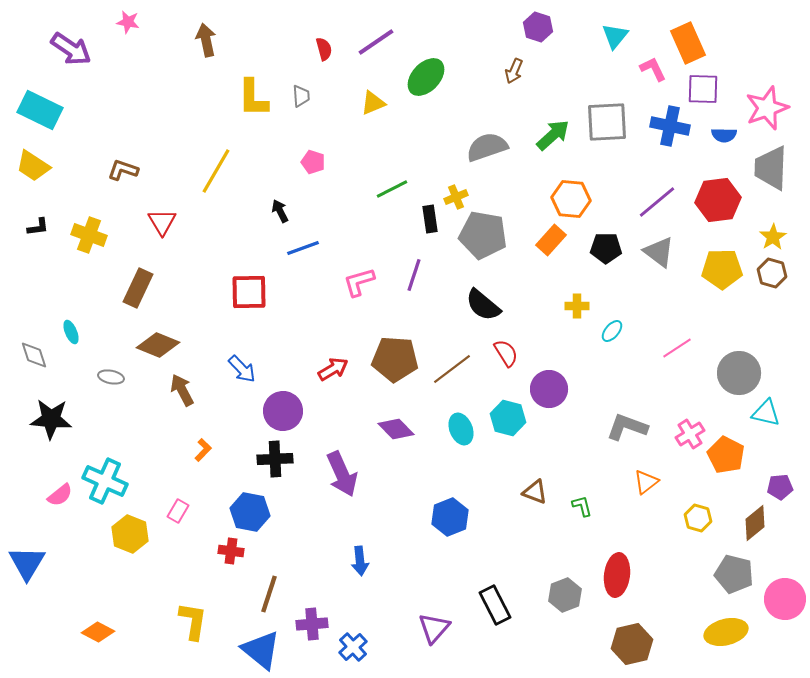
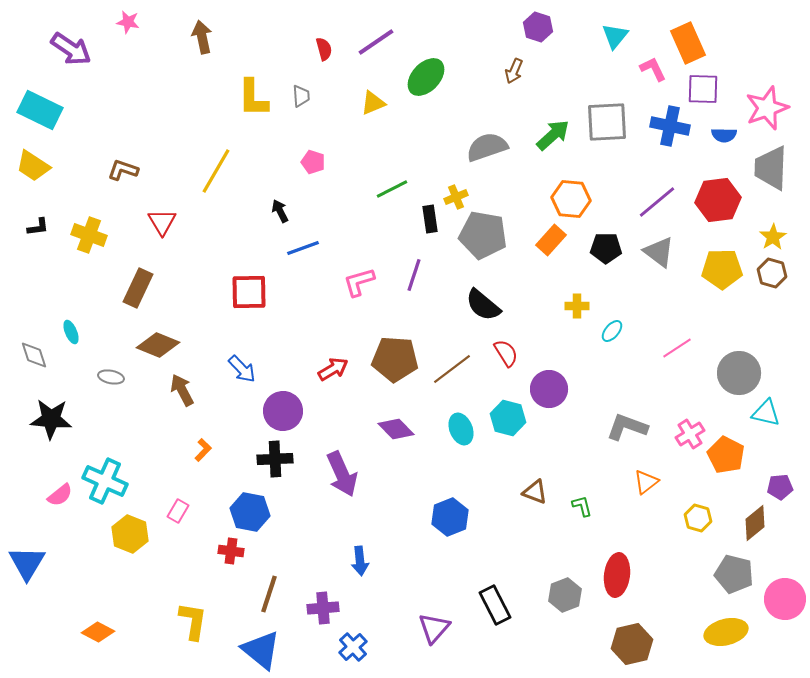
brown arrow at (206, 40): moved 4 px left, 3 px up
purple cross at (312, 624): moved 11 px right, 16 px up
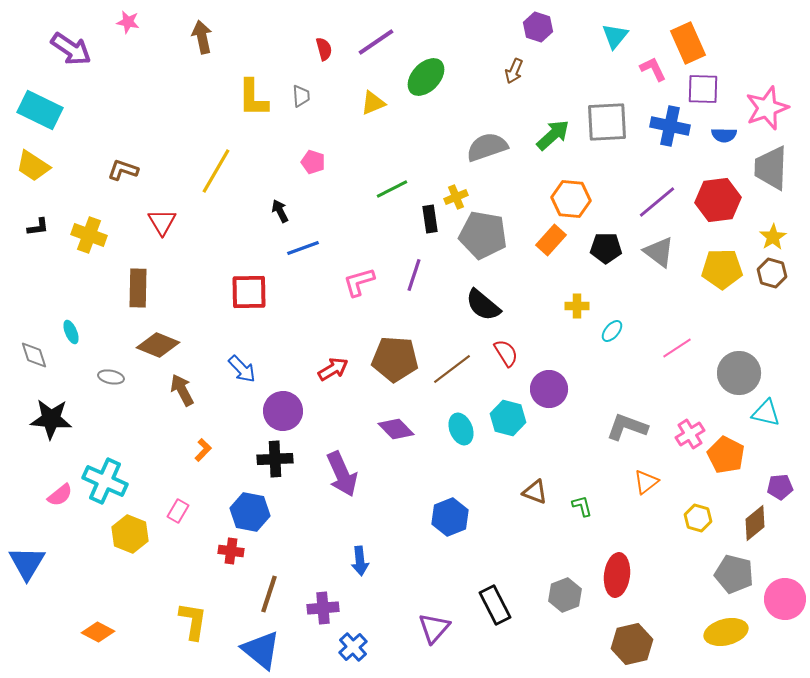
brown rectangle at (138, 288): rotated 24 degrees counterclockwise
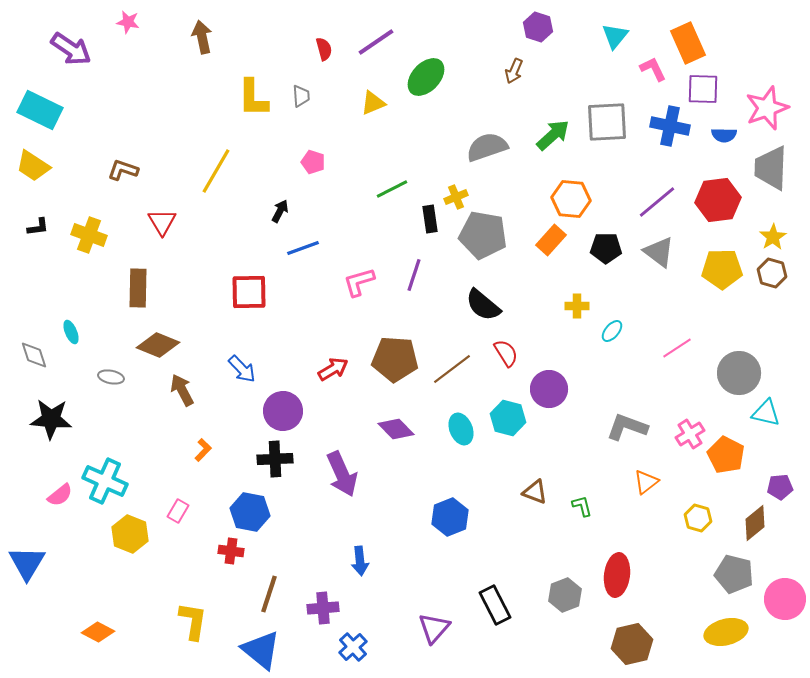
black arrow at (280, 211): rotated 55 degrees clockwise
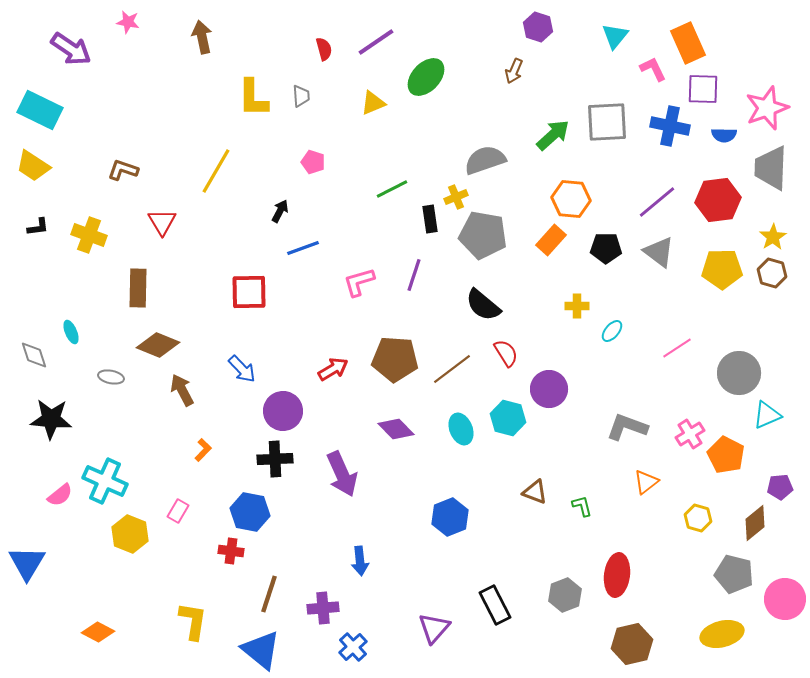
gray semicircle at (487, 147): moved 2 px left, 13 px down
cyan triangle at (766, 413): moved 1 px right, 2 px down; rotated 36 degrees counterclockwise
yellow ellipse at (726, 632): moved 4 px left, 2 px down
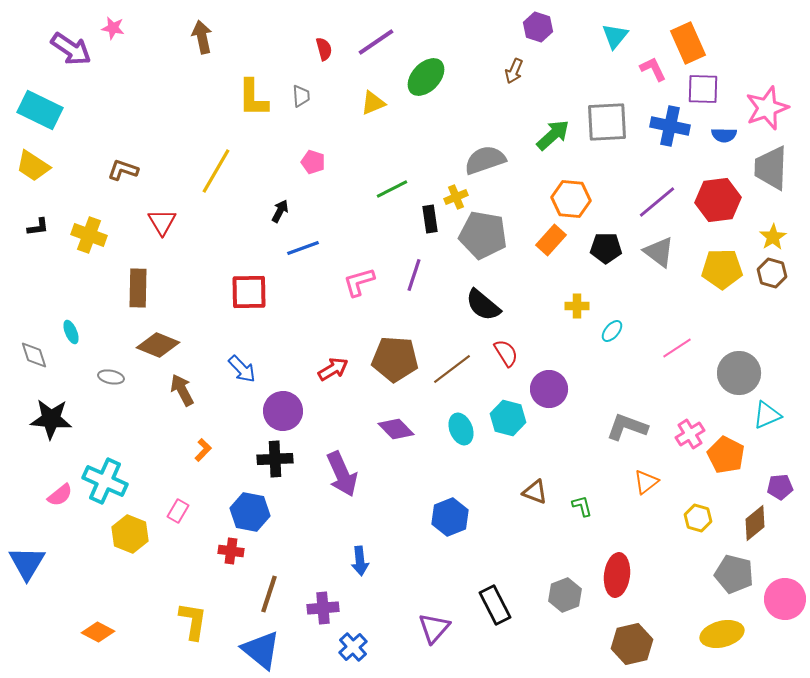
pink star at (128, 22): moved 15 px left, 6 px down
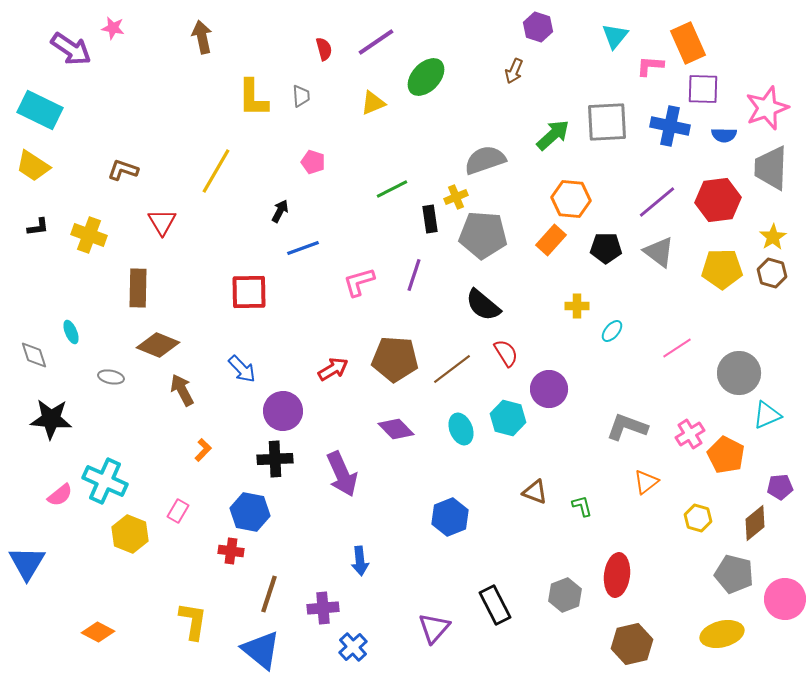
pink L-shape at (653, 69): moved 3 px left, 3 px up; rotated 60 degrees counterclockwise
gray pentagon at (483, 235): rotated 6 degrees counterclockwise
